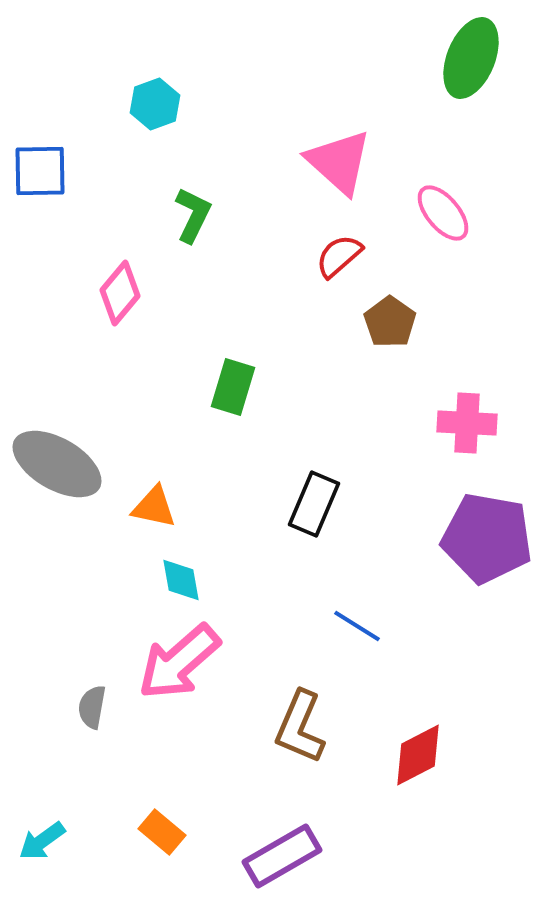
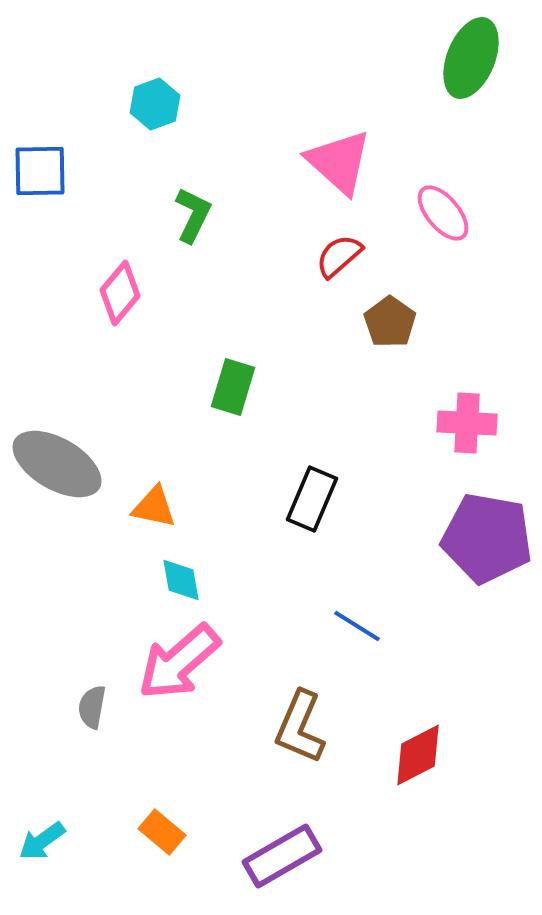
black rectangle: moved 2 px left, 5 px up
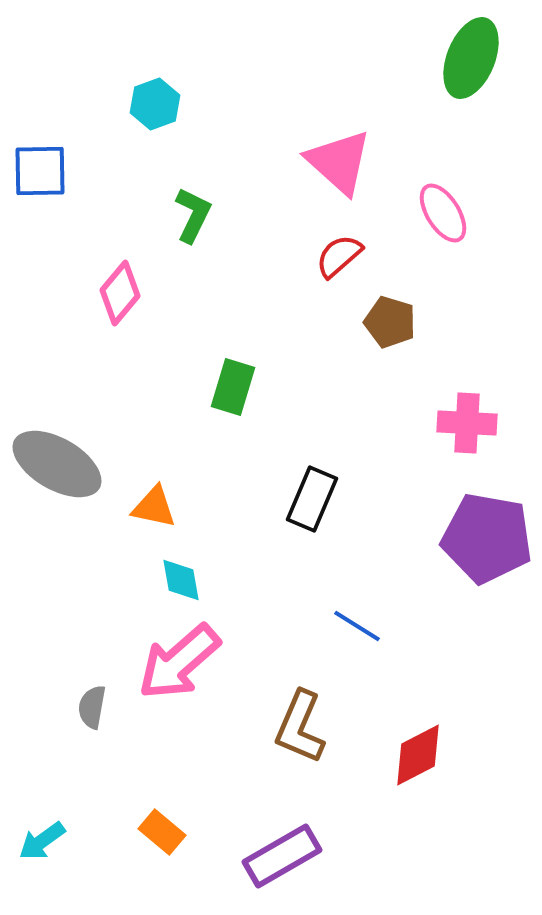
pink ellipse: rotated 8 degrees clockwise
brown pentagon: rotated 18 degrees counterclockwise
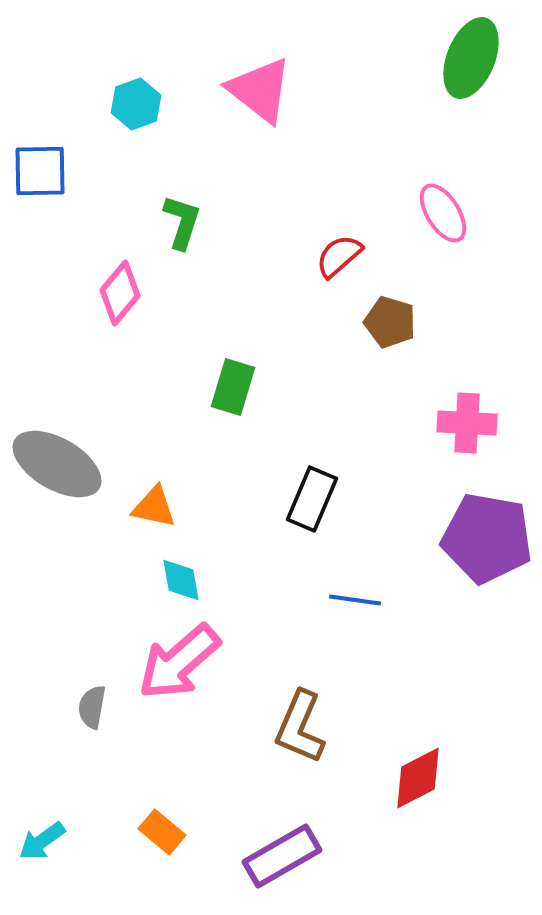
cyan hexagon: moved 19 px left
pink triangle: moved 79 px left, 72 px up; rotated 4 degrees counterclockwise
green L-shape: moved 11 px left, 7 px down; rotated 8 degrees counterclockwise
blue line: moved 2 px left, 26 px up; rotated 24 degrees counterclockwise
red diamond: moved 23 px down
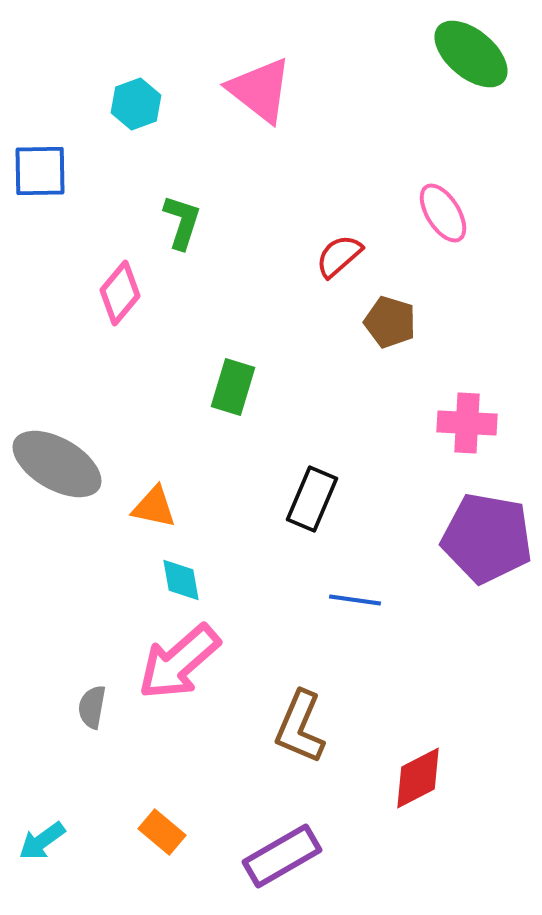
green ellipse: moved 4 px up; rotated 72 degrees counterclockwise
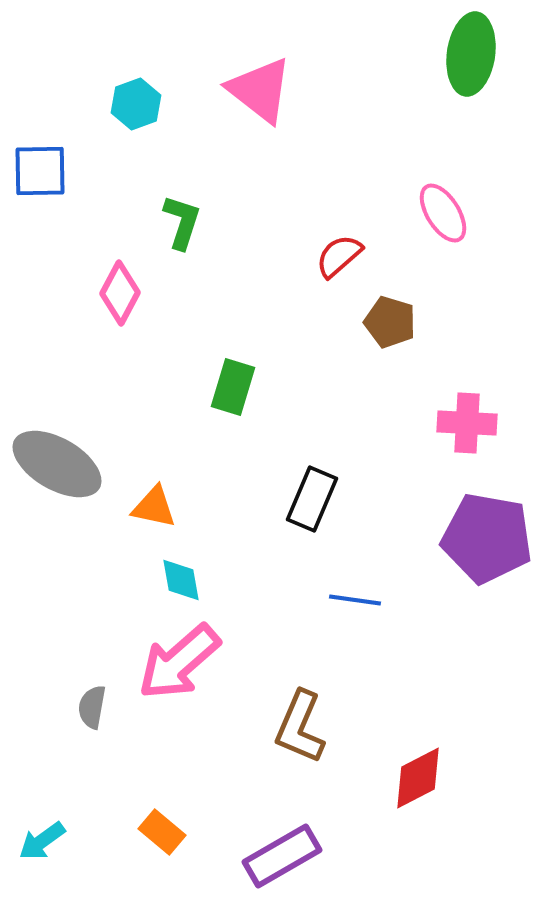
green ellipse: rotated 58 degrees clockwise
pink diamond: rotated 12 degrees counterclockwise
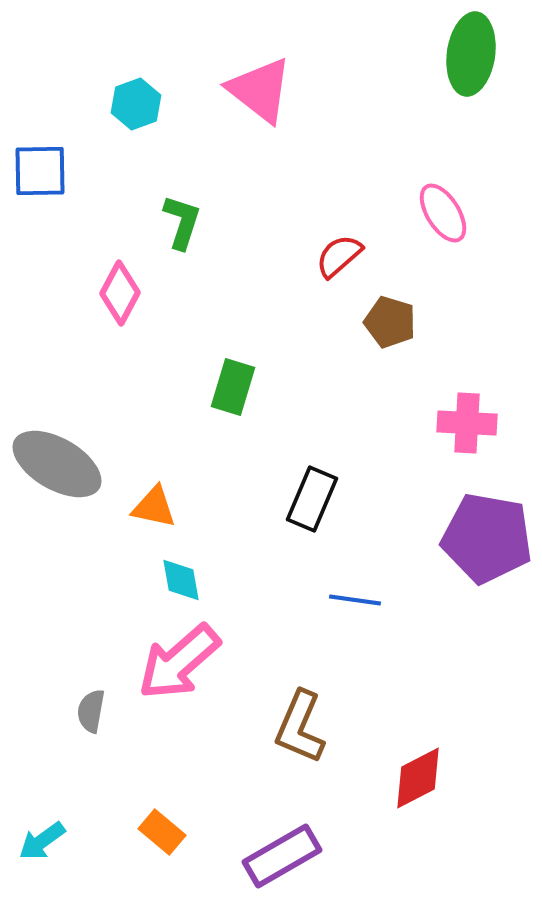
gray semicircle: moved 1 px left, 4 px down
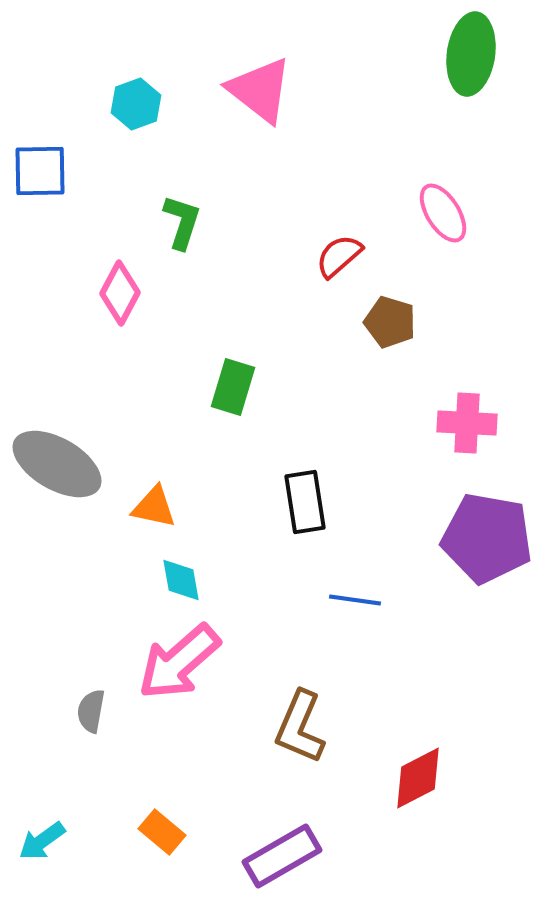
black rectangle: moved 7 px left, 3 px down; rotated 32 degrees counterclockwise
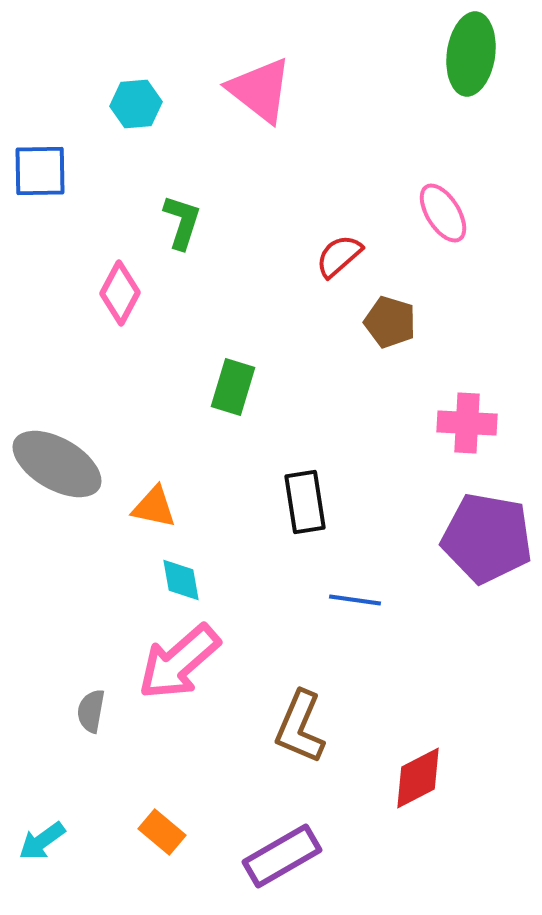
cyan hexagon: rotated 15 degrees clockwise
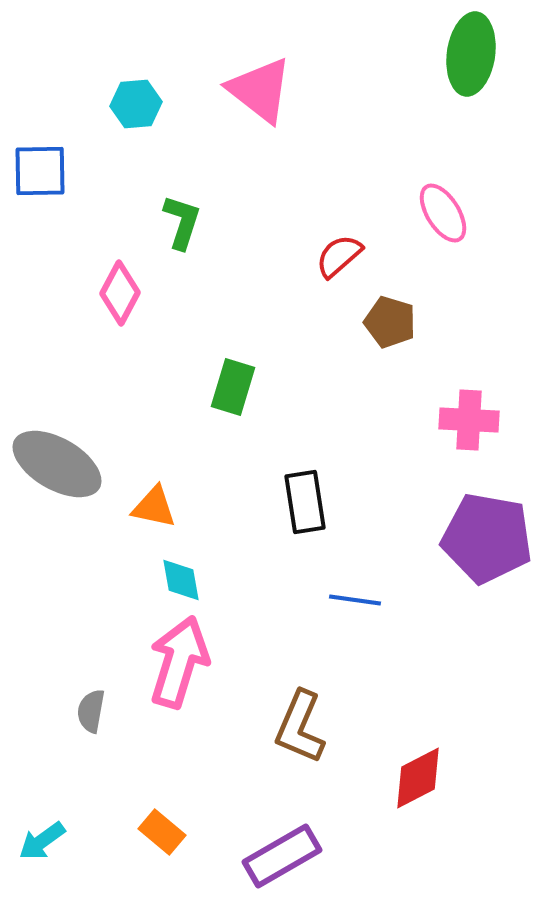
pink cross: moved 2 px right, 3 px up
pink arrow: rotated 148 degrees clockwise
